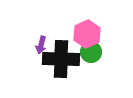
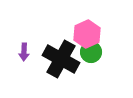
purple arrow: moved 17 px left, 7 px down; rotated 12 degrees counterclockwise
black cross: rotated 27 degrees clockwise
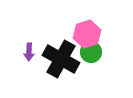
pink hexagon: rotated 8 degrees clockwise
purple arrow: moved 5 px right
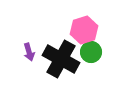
pink hexagon: moved 3 px left, 4 px up
purple arrow: rotated 18 degrees counterclockwise
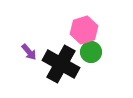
purple arrow: rotated 24 degrees counterclockwise
black cross: moved 5 px down
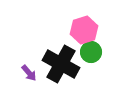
purple arrow: moved 21 px down
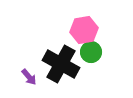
pink hexagon: rotated 8 degrees clockwise
purple arrow: moved 4 px down
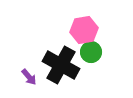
black cross: moved 1 px down
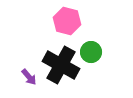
pink hexagon: moved 17 px left, 9 px up; rotated 24 degrees clockwise
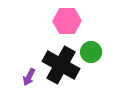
pink hexagon: rotated 16 degrees counterclockwise
purple arrow: rotated 66 degrees clockwise
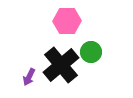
black cross: rotated 21 degrees clockwise
